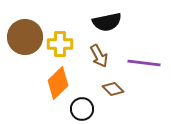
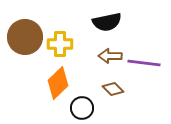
brown arrow: moved 11 px right; rotated 120 degrees clockwise
black circle: moved 1 px up
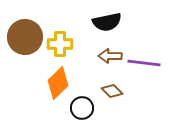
brown diamond: moved 1 px left, 2 px down
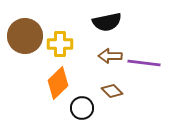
brown circle: moved 1 px up
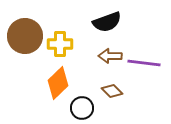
black semicircle: rotated 8 degrees counterclockwise
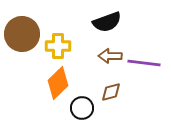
brown circle: moved 3 px left, 2 px up
yellow cross: moved 2 px left, 2 px down
brown diamond: moved 1 px left, 1 px down; rotated 60 degrees counterclockwise
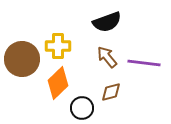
brown circle: moved 25 px down
brown arrow: moved 3 px left, 1 px down; rotated 50 degrees clockwise
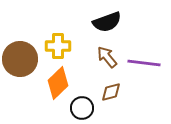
brown circle: moved 2 px left
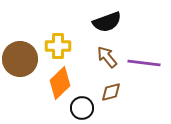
orange diamond: moved 2 px right
